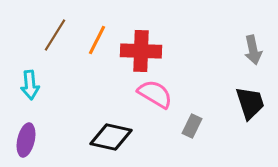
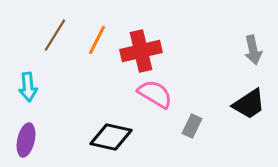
red cross: rotated 15 degrees counterclockwise
cyan arrow: moved 2 px left, 2 px down
black trapezoid: moved 1 px left, 1 px down; rotated 75 degrees clockwise
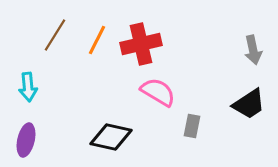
red cross: moved 7 px up
pink semicircle: moved 3 px right, 2 px up
gray rectangle: rotated 15 degrees counterclockwise
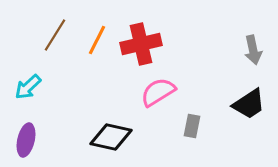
cyan arrow: rotated 52 degrees clockwise
pink semicircle: rotated 63 degrees counterclockwise
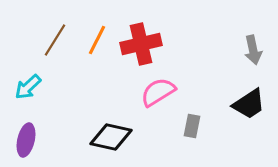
brown line: moved 5 px down
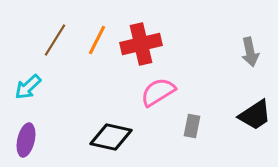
gray arrow: moved 3 px left, 2 px down
black trapezoid: moved 6 px right, 11 px down
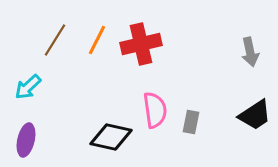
pink semicircle: moved 3 px left, 18 px down; rotated 114 degrees clockwise
gray rectangle: moved 1 px left, 4 px up
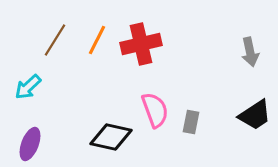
pink semicircle: rotated 12 degrees counterclockwise
purple ellipse: moved 4 px right, 4 px down; rotated 8 degrees clockwise
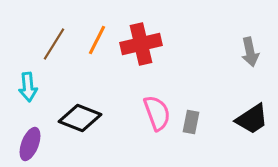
brown line: moved 1 px left, 4 px down
cyan arrow: rotated 52 degrees counterclockwise
pink semicircle: moved 2 px right, 3 px down
black trapezoid: moved 3 px left, 4 px down
black diamond: moved 31 px left, 19 px up; rotated 9 degrees clockwise
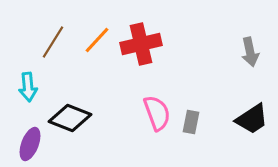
orange line: rotated 16 degrees clockwise
brown line: moved 1 px left, 2 px up
black diamond: moved 10 px left
